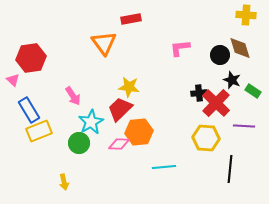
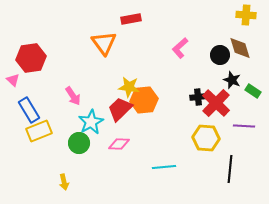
pink L-shape: rotated 35 degrees counterclockwise
black cross: moved 1 px left, 4 px down
orange hexagon: moved 5 px right, 32 px up
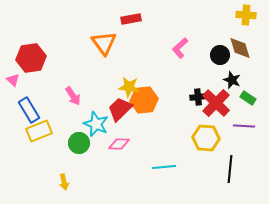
green rectangle: moved 5 px left, 7 px down
cyan star: moved 5 px right, 2 px down; rotated 20 degrees counterclockwise
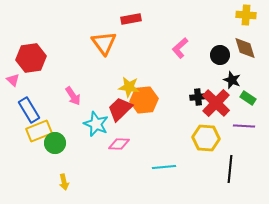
brown diamond: moved 5 px right
green circle: moved 24 px left
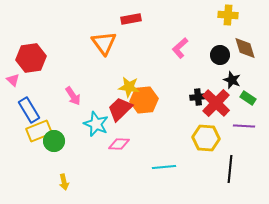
yellow cross: moved 18 px left
green circle: moved 1 px left, 2 px up
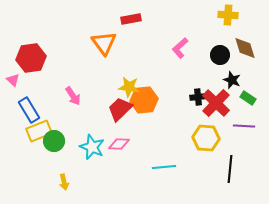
cyan star: moved 4 px left, 23 px down
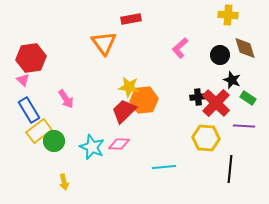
pink triangle: moved 10 px right
pink arrow: moved 7 px left, 3 px down
red trapezoid: moved 4 px right, 2 px down
yellow rectangle: rotated 15 degrees counterclockwise
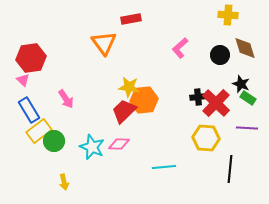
black star: moved 9 px right, 4 px down
purple line: moved 3 px right, 2 px down
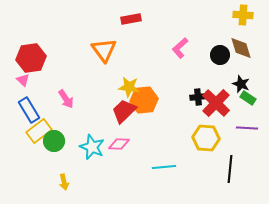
yellow cross: moved 15 px right
orange triangle: moved 7 px down
brown diamond: moved 4 px left
